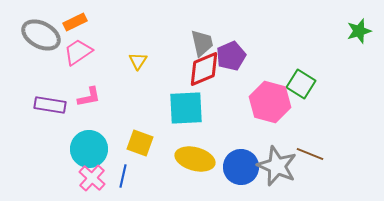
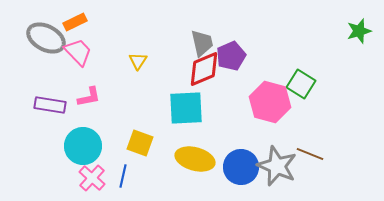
gray ellipse: moved 5 px right, 3 px down
pink trapezoid: rotated 80 degrees clockwise
cyan circle: moved 6 px left, 3 px up
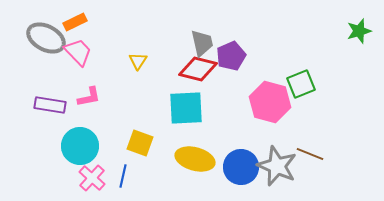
red diamond: moved 6 px left; rotated 36 degrees clockwise
green square: rotated 36 degrees clockwise
cyan circle: moved 3 px left
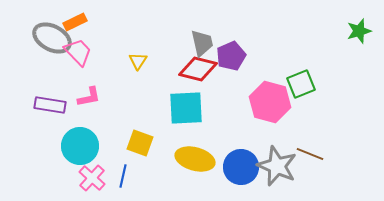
gray ellipse: moved 6 px right
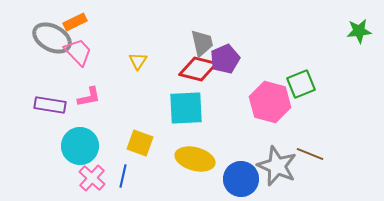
green star: rotated 10 degrees clockwise
purple pentagon: moved 6 px left, 3 px down
blue circle: moved 12 px down
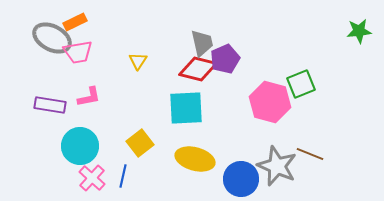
pink trapezoid: rotated 124 degrees clockwise
yellow square: rotated 32 degrees clockwise
